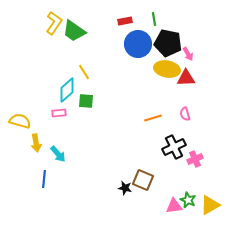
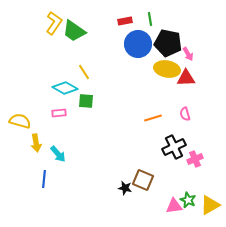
green line: moved 4 px left
cyan diamond: moved 2 px left, 2 px up; rotated 70 degrees clockwise
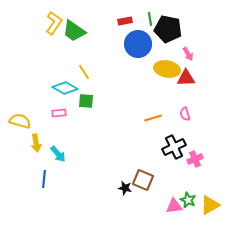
black pentagon: moved 14 px up
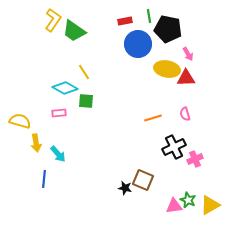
green line: moved 1 px left, 3 px up
yellow L-shape: moved 1 px left, 3 px up
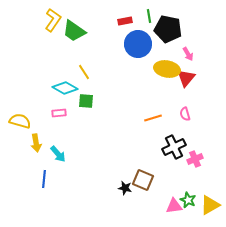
red triangle: rotated 48 degrees counterclockwise
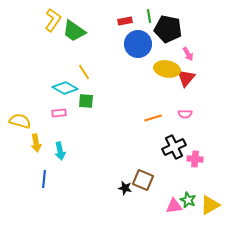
pink semicircle: rotated 72 degrees counterclockwise
cyan arrow: moved 2 px right, 3 px up; rotated 30 degrees clockwise
pink cross: rotated 28 degrees clockwise
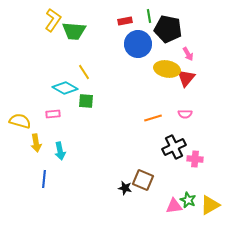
green trapezoid: rotated 30 degrees counterclockwise
pink rectangle: moved 6 px left, 1 px down
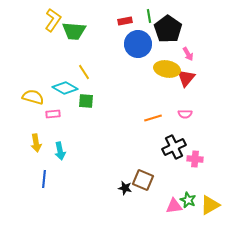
black pentagon: rotated 24 degrees clockwise
yellow semicircle: moved 13 px right, 24 px up
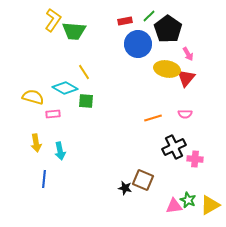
green line: rotated 56 degrees clockwise
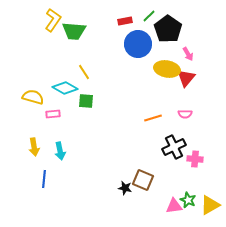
yellow arrow: moved 2 px left, 4 px down
